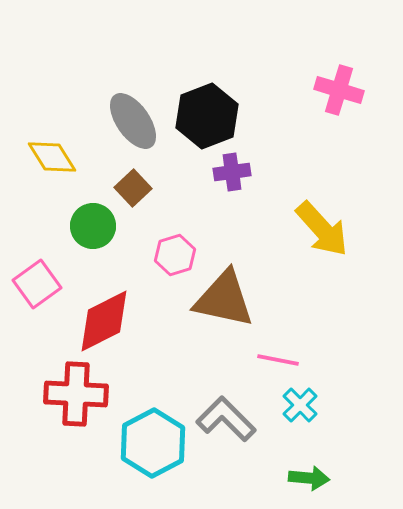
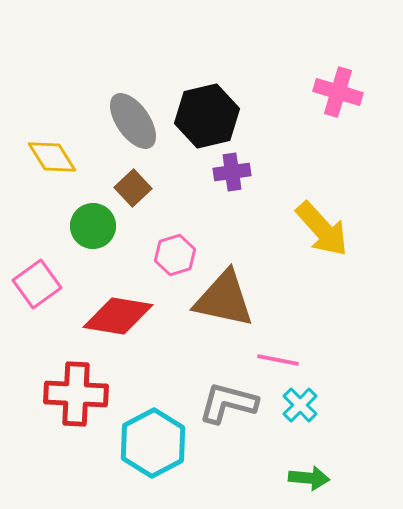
pink cross: moved 1 px left, 2 px down
black hexagon: rotated 8 degrees clockwise
red diamond: moved 14 px right, 5 px up; rotated 36 degrees clockwise
gray L-shape: moved 2 px right, 16 px up; rotated 30 degrees counterclockwise
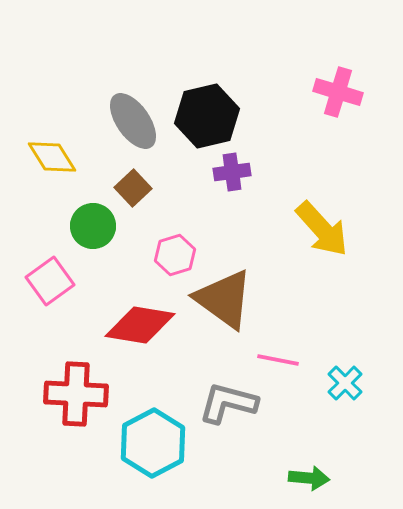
pink square: moved 13 px right, 3 px up
brown triangle: rotated 24 degrees clockwise
red diamond: moved 22 px right, 9 px down
cyan cross: moved 45 px right, 22 px up
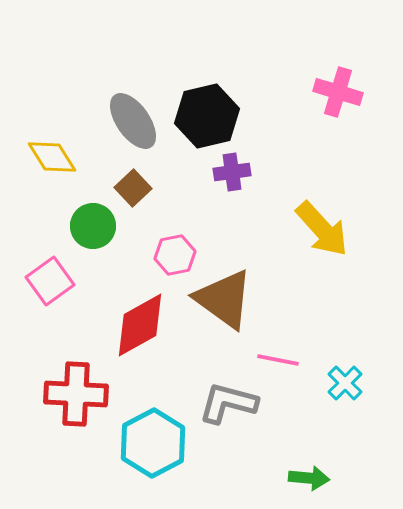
pink hexagon: rotated 6 degrees clockwise
red diamond: rotated 38 degrees counterclockwise
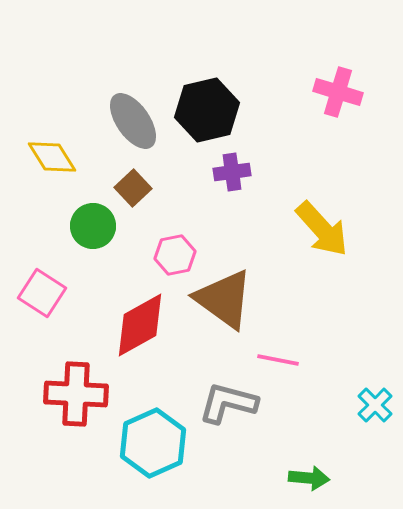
black hexagon: moved 6 px up
pink square: moved 8 px left, 12 px down; rotated 21 degrees counterclockwise
cyan cross: moved 30 px right, 22 px down
cyan hexagon: rotated 4 degrees clockwise
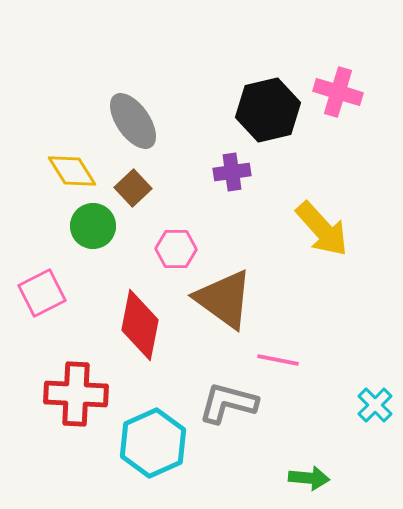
black hexagon: moved 61 px right
yellow diamond: moved 20 px right, 14 px down
pink hexagon: moved 1 px right, 6 px up; rotated 12 degrees clockwise
pink square: rotated 30 degrees clockwise
red diamond: rotated 50 degrees counterclockwise
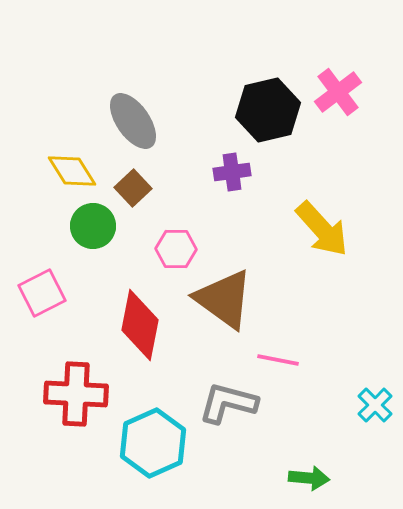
pink cross: rotated 36 degrees clockwise
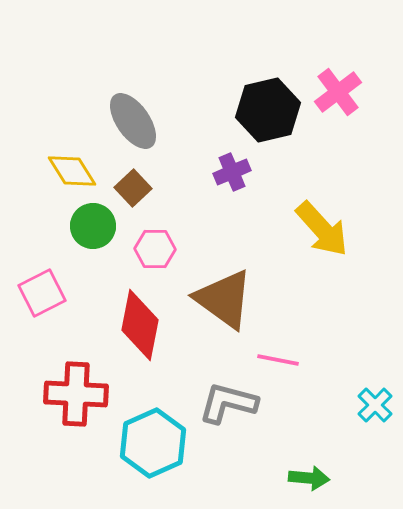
purple cross: rotated 15 degrees counterclockwise
pink hexagon: moved 21 px left
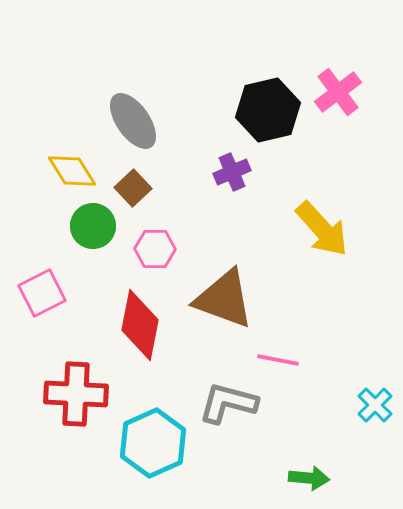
brown triangle: rotated 16 degrees counterclockwise
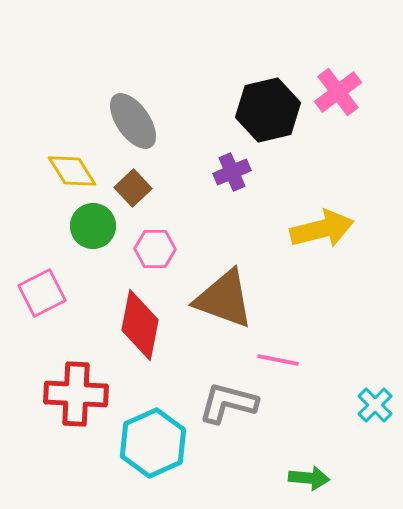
yellow arrow: rotated 62 degrees counterclockwise
